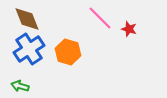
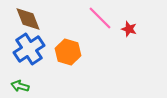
brown diamond: moved 1 px right
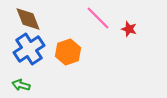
pink line: moved 2 px left
orange hexagon: rotated 25 degrees clockwise
green arrow: moved 1 px right, 1 px up
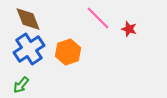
green arrow: rotated 66 degrees counterclockwise
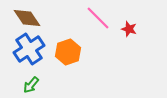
brown diamond: moved 1 px left, 1 px up; rotated 12 degrees counterclockwise
green arrow: moved 10 px right
